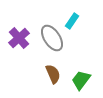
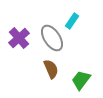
brown semicircle: moved 2 px left, 5 px up
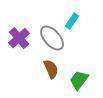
gray ellipse: rotated 8 degrees counterclockwise
green trapezoid: moved 2 px left
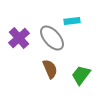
cyan rectangle: rotated 49 degrees clockwise
brown semicircle: moved 1 px left
green trapezoid: moved 2 px right, 5 px up
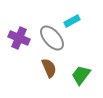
cyan rectangle: rotated 21 degrees counterclockwise
purple cross: rotated 25 degrees counterclockwise
brown semicircle: moved 1 px left, 1 px up
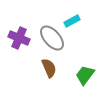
green trapezoid: moved 4 px right
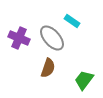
cyan rectangle: rotated 63 degrees clockwise
brown semicircle: moved 1 px left; rotated 42 degrees clockwise
green trapezoid: moved 1 px left, 5 px down
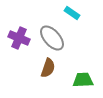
cyan rectangle: moved 8 px up
green trapezoid: moved 1 px left; rotated 50 degrees clockwise
